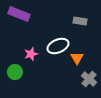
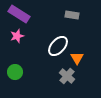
purple rectangle: rotated 10 degrees clockwise
gray rectangle: moved 8 px left, 6 px up
white ellipse: rotated 25 degrees counterclockwise
pink star: moved 14 px left, 18 px up
gray cross: moved 22 px left, 3 px up
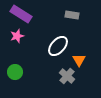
purple rectangle: moved 2 px right
orange triangle: moved 2 px right, 2 px down
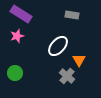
green circle: moved 1 px down
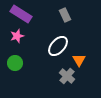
gray rectangle: moved 7 px left; rotated 56 degrees clockwise
green circle: moved 10 px up
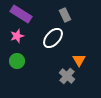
white ellipse: moved 5 px left, 8 px up
green circle: moved 2 px right, 2 px up
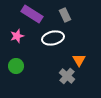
purple rectangle: moved 11 px right
white ellipse: rotated 35 degrees clockwise
green circle: moved 1 px left, 5 px down
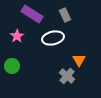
pink star: rotated 16 degrees counterclockwise
green circle: moved 4 px left
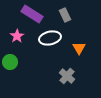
white ellipse: moved 3 px left
orange triangle: moved 12 px up
green circle: moved 2 px left, 4 px up
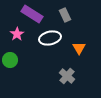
pink star: moved 2 px up
green circle: moved 2 px up
